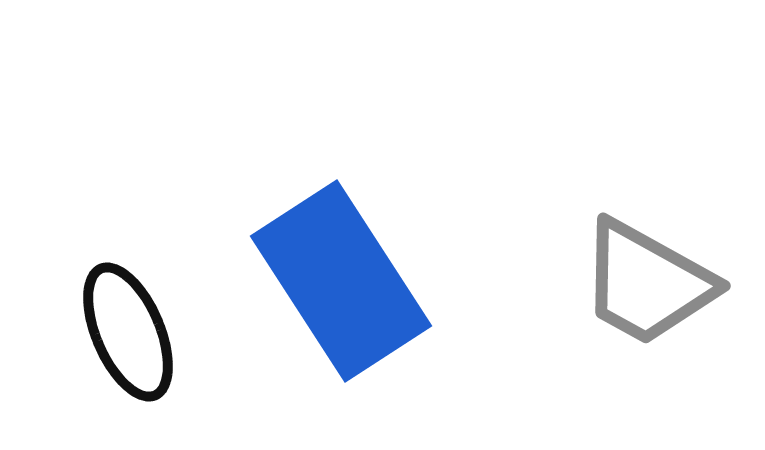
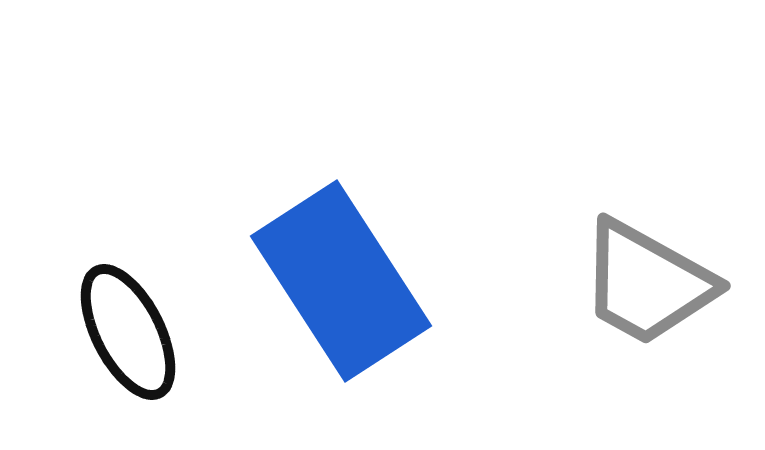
black ellipse: rotated 4 degrees counterclockwise
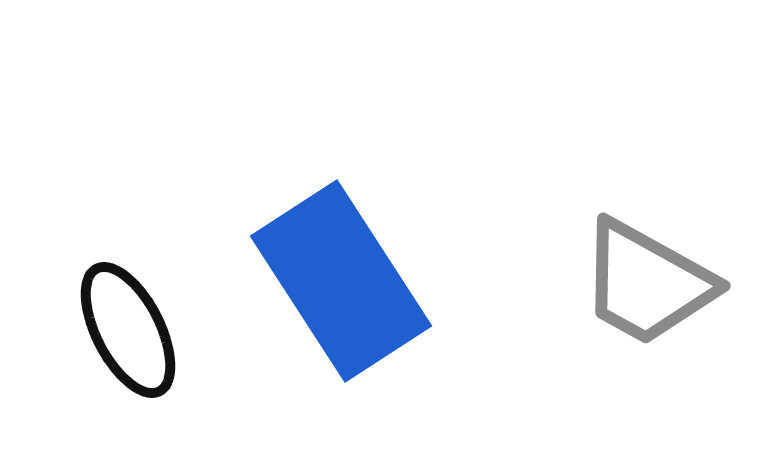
black ellipse: moved 2 px up
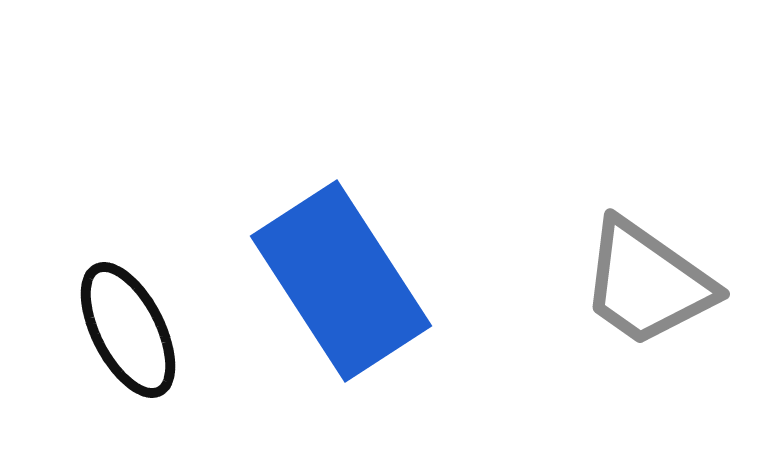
gray trapezoid: rotated 6 degrees clockwise
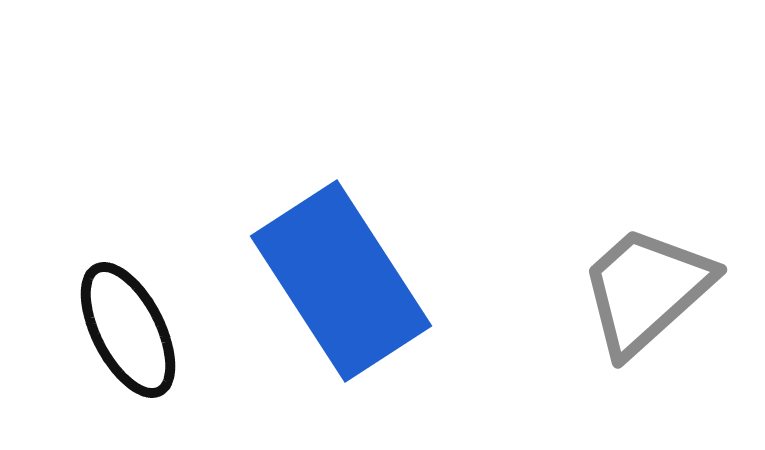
gray trapezoid: moved 1 px left, 7 px down; rotated 103 degrees clockwise
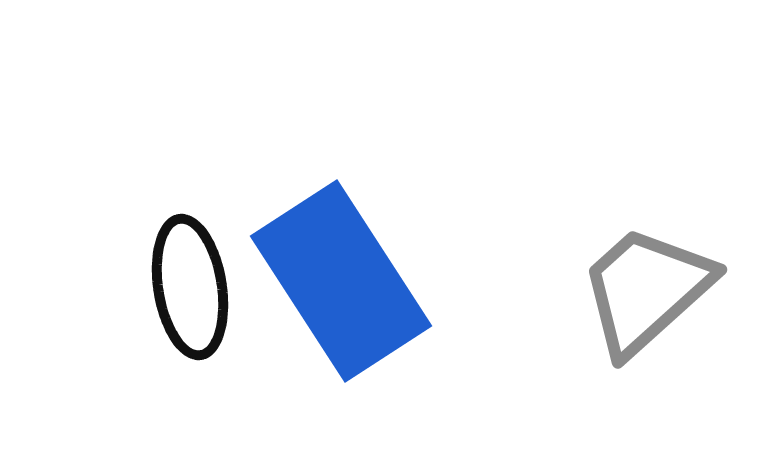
black ellipse: moved 62 px right, 43 px up; rotated 18 degrees clockwise
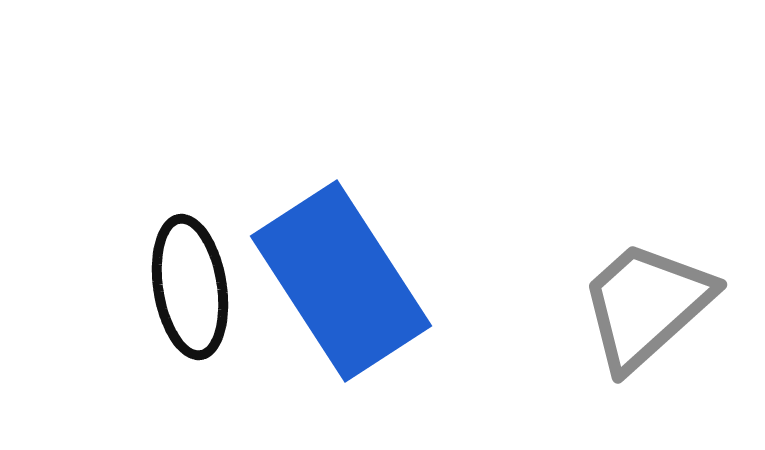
gray trapezoid: moved 15 px down
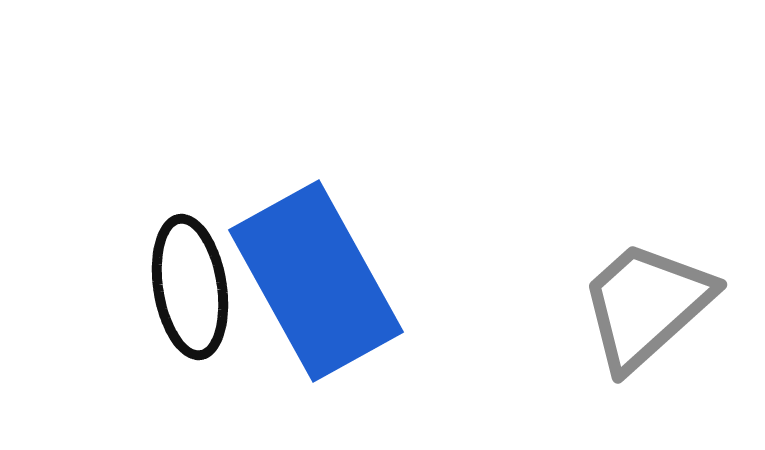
blue rectangle: moved 25 px left; rotated 4 degrees clockwise
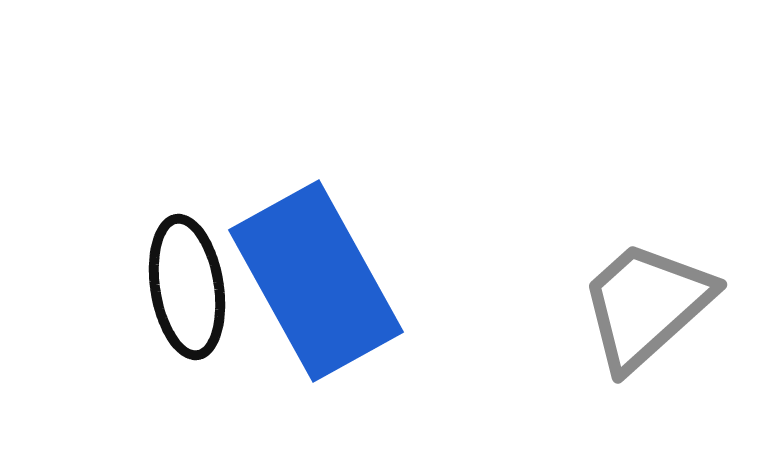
black ellipse: moved 3 px left
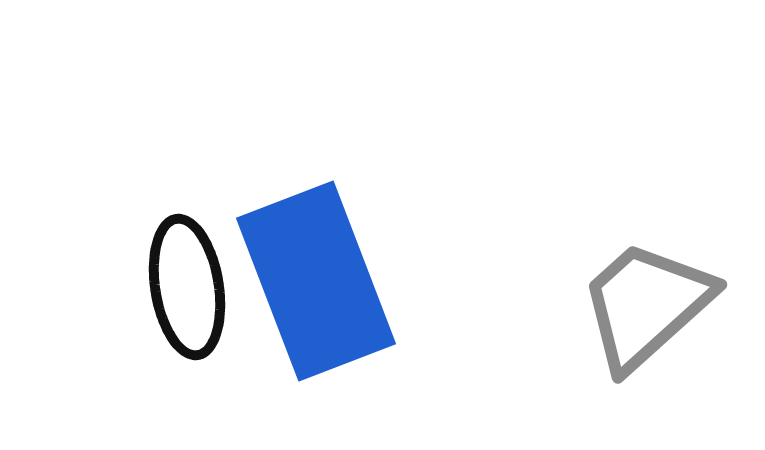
blue rectangle: rotated 8 degrees clockwise
